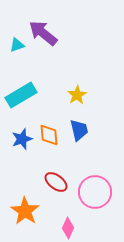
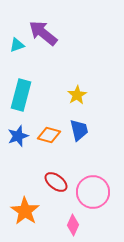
cyan rectangle: rotated 44 degrees counterclockwise
orange diamond: rotated 70 degrees counterclockwise
blue star: moved 4 px left, 3 px up
pink circle: moved 2 px left
pink diamond: moved 5 px right, 3 px up
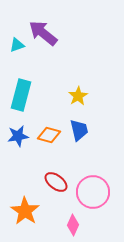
yellow star: moved 1 px right, 1 px down
blue star: rotated 10 degrees clockwise
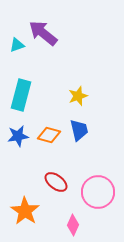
yellow star: rotated 12 degrees clockwise
pink circle: moved 5 px right
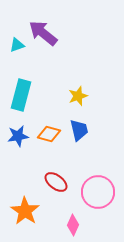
orange diamond: moved 1 px up
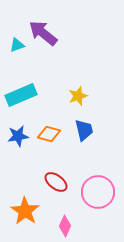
cyan rectangle: rotated 52 degrees clockwise
blue trapezoid: moved 5 px right
pink diamond: moved 8 px left, 1 px down
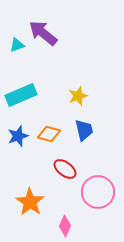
blue star: rotated 10 degrees counterclockwise
red ellipse: moved 9 px right, 13 px up
orange star: moved 5 px right, 9 px up
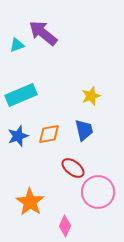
yellow star: moved 13 px right
orange diamond: rotated 25 degrees counterclockwise
red ellipse: moved 8 px right, 1 px up
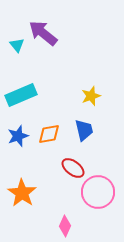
cyan triangle: rotated 49 degrees counterclockwise
orange star: moved 8 px left, 9 px up
